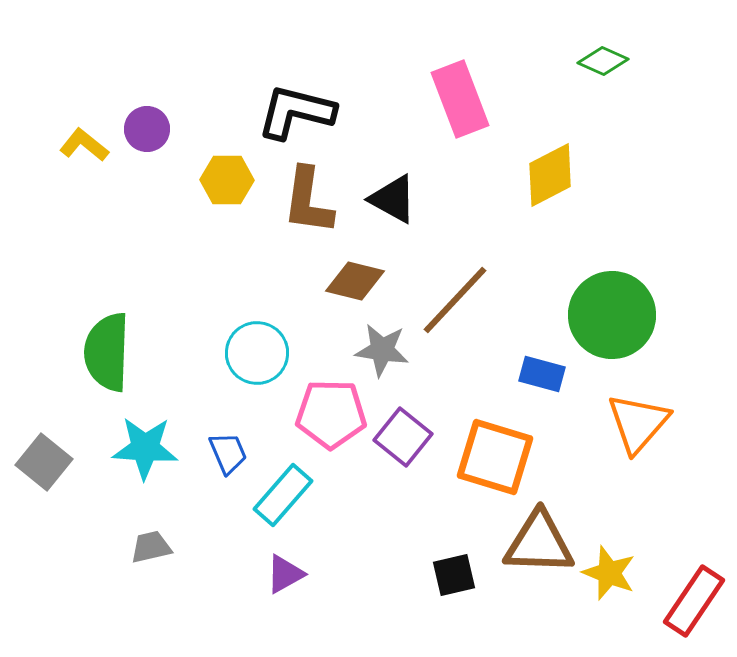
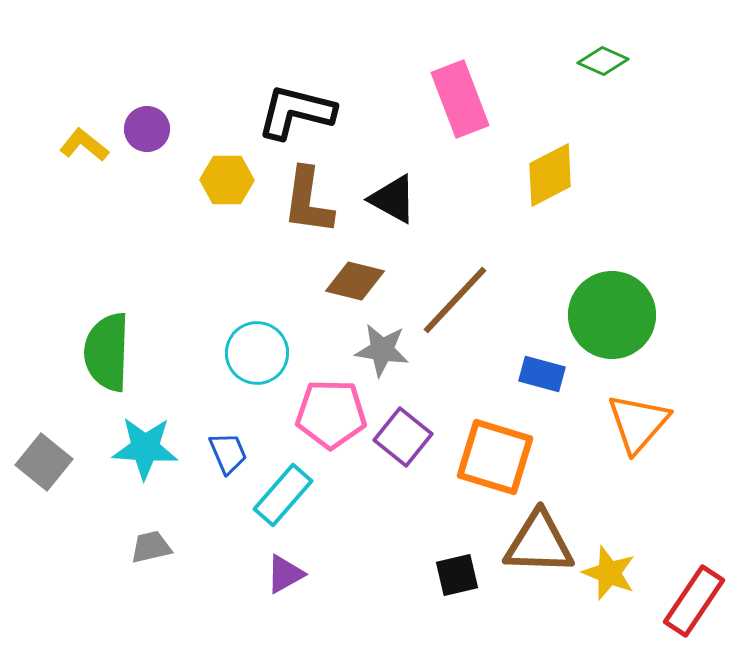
black square: moved 3 px right
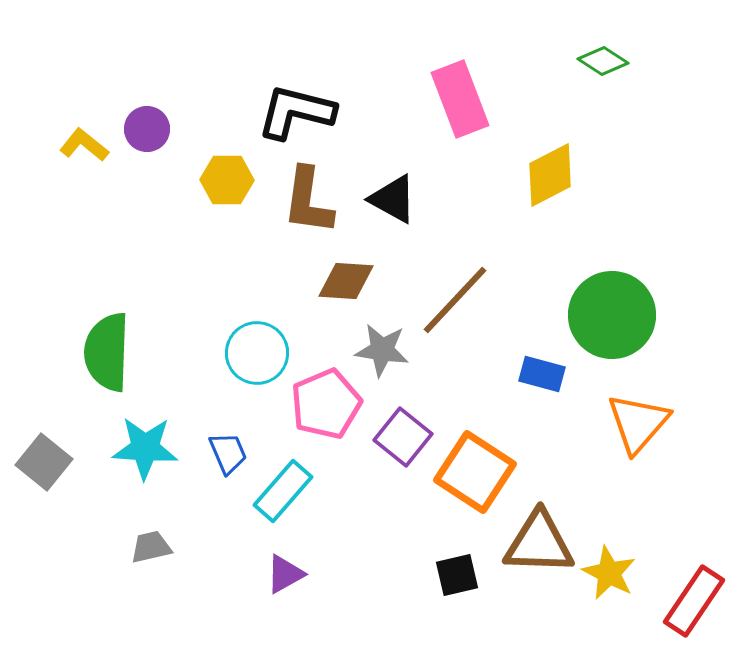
green diamond: rotated 9 degrees clockwise
brown diamond: moved 9 px left; rotated 10 degrees counterclockwise
pink pentagon: moved 5 px left, 10 px up; rotated 24 degrees counterclockwise
orange square: moved 20 px left, 15 px down; rotated 16 degrees clockwise
cyan rectangle: moved 4 px up
yellow star: rotated 6 degrees clockwise
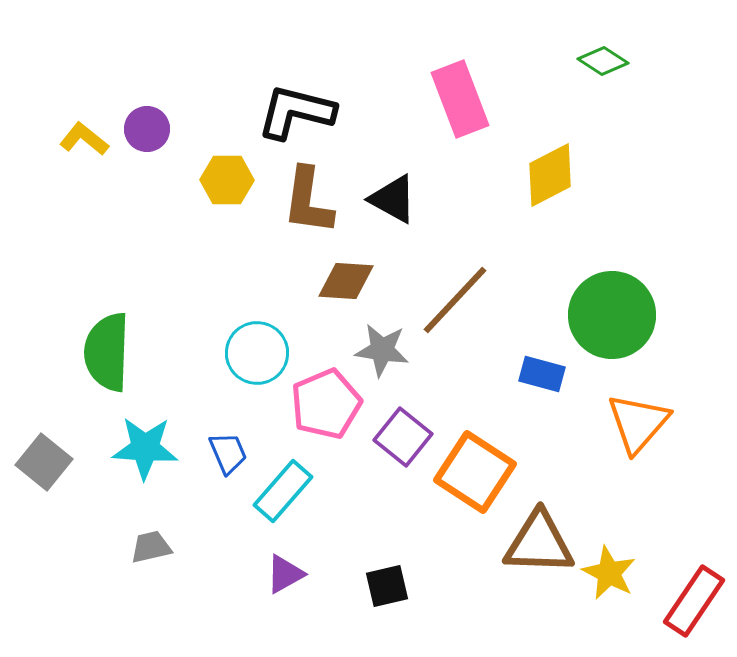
yellow L-shape: moved 6 px up
black square: moved 70 px left, 11 px down
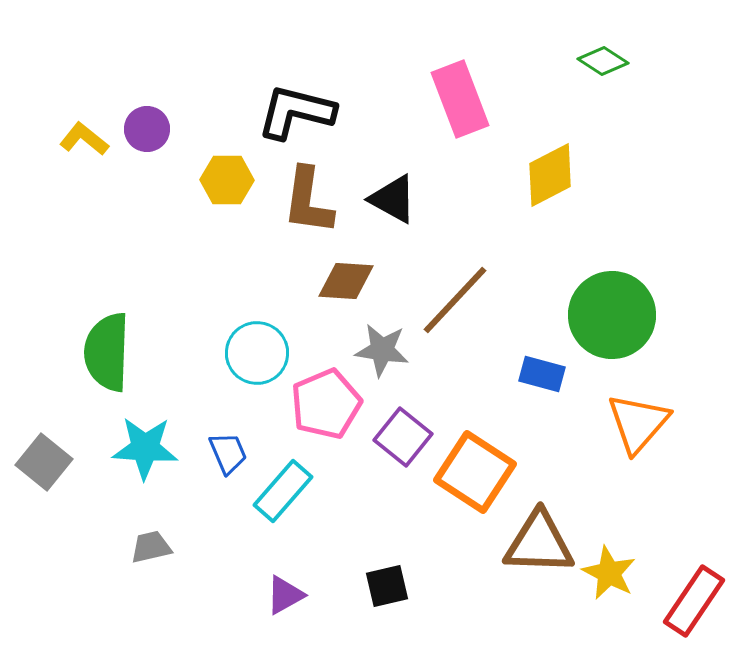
purple triangle: moved 21 px down
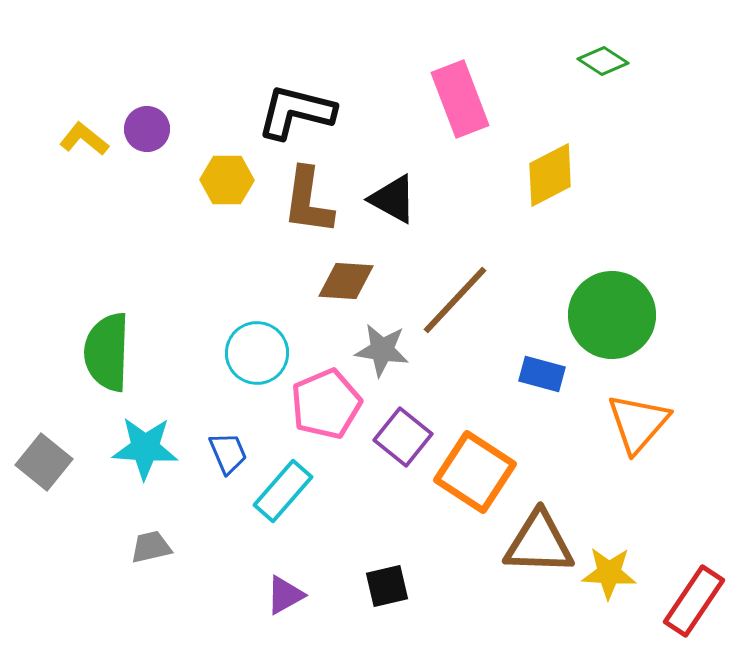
yellow star: rotated 24 degrees counterclockwise
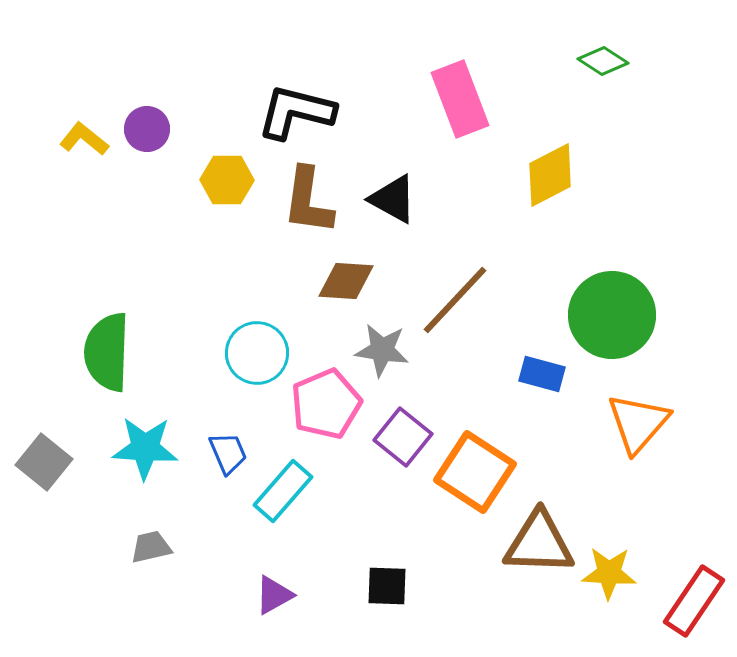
black square: rotated 15 degrees clockwise
purple triangle: moved 11 px left
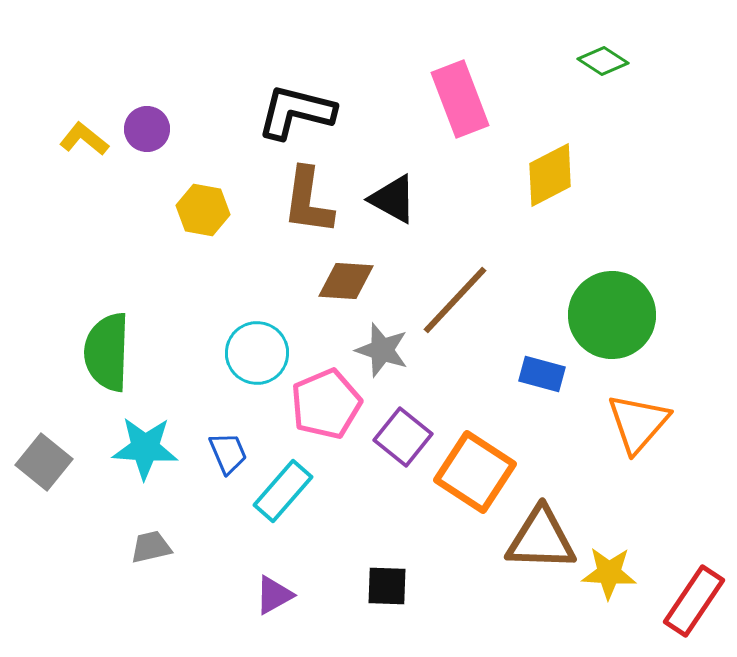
yellow hexagon: moved 24 px left, 30 px down; rotated 9 degrees clockwise
gray star: rotated 10 degrees clockwise
brown triangle: moved 2 px right, 4 px up
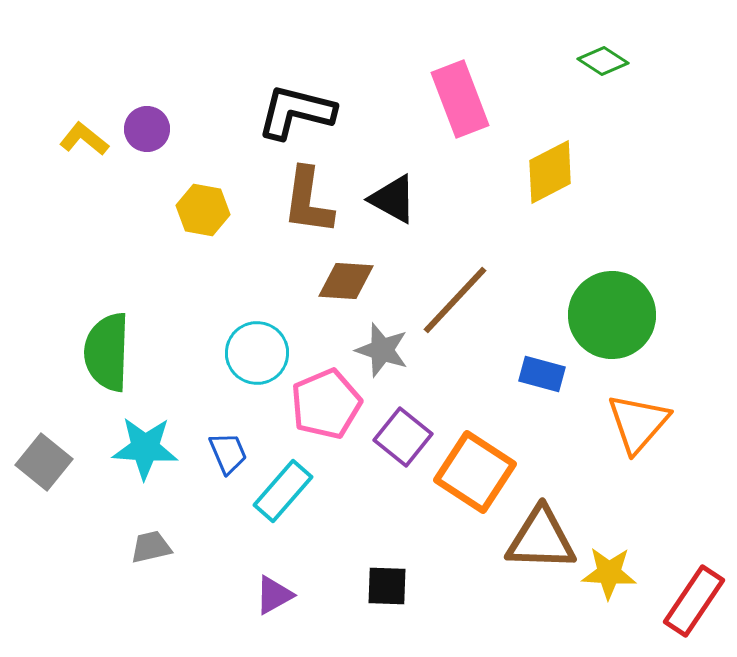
yellow diamond: moved 3 px up
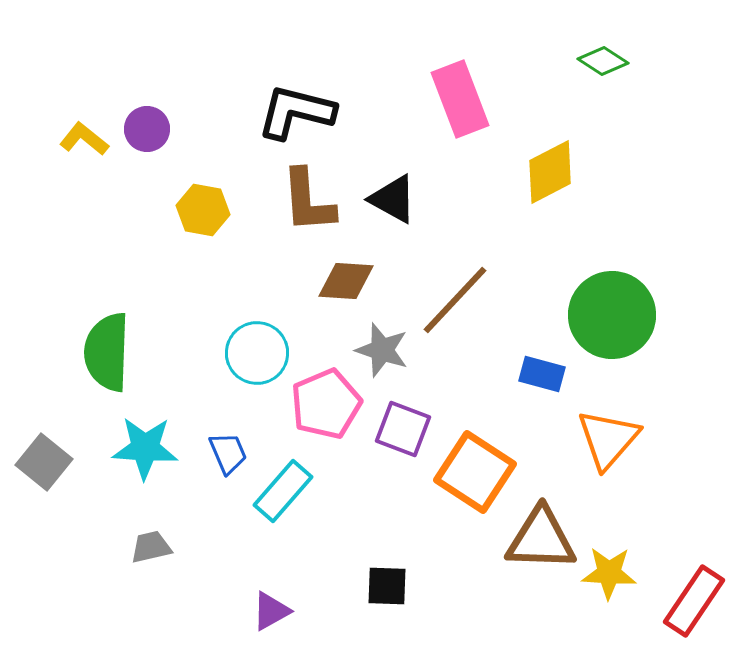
brown L-shape: rotated 12 degrees counterclockwise
orange triangle: moved 30 px left, 16 px down
purple square: moved 8 px up; rotated 18 degrees counterclockwise
purple triangle: moved 3 px left, 16 px down
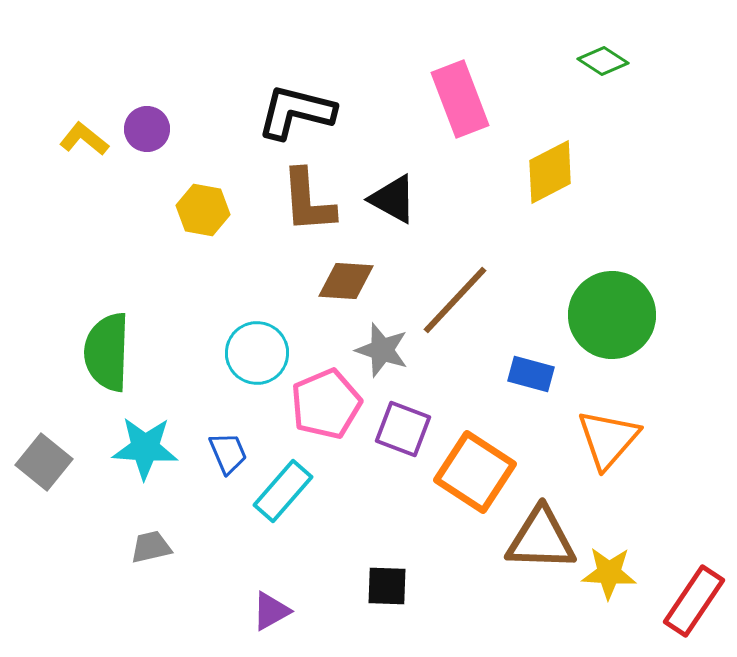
blue rectangle: moved 11 px left
